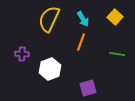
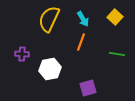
white hexagon: rotated 10 degrees clockwise
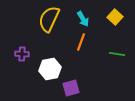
purple square: moved 17 px left
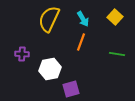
purple square: moved 1 px down
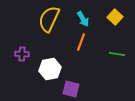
purple square: rotated 30 degrees clockwise
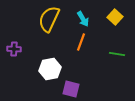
purple cross: moved 8 px left, 5 px up
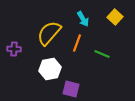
yellow semicircle: moved 14 px down; rotated 16 degrees clockwise
orange line: moved 4 px left, 1 px down
green line: moved 15 px left; rotated 14 degrees clockwise
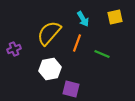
yellow square: rotated 35 degrees clockwise
purple cross: rotated 24 degrees counterclockwise
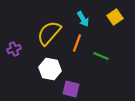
yellow square: rotated 21 degrees counterclockwise
green line: moved 1 px left, 2 px down
white hexagon: rotated 20 degrees clockwise
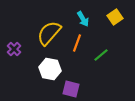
purple cross: rotated 24 degrees counterclockwise
green line: moved 1 px up; rotated 63 degrees counterclockwise
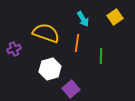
yellow semicircle: moved 3 px left; rotated 68 degrees clockwise
orange line: rotated 12 degrees counterclockwise
purple cross: rotated 24 degrees clockwise
green line: moved 1 px down; rotated 49 degrees counterclockwise
white hexagon: rotated 25 degrees counterclockwise
purple square: rotated 36 degrees clockwise
